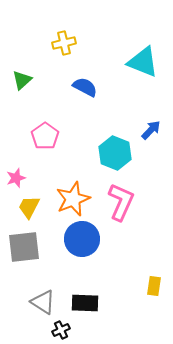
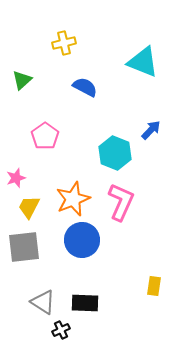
blue circle: moved 1 px down
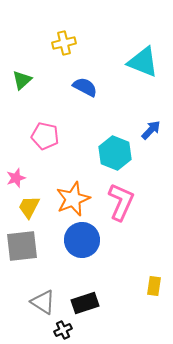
pink pentagon: rotated 24 degrees counterclockwise
gray square: moved 2 px left, 1 px up
black rectangle: rotated 20 degrees counterclockwise
black cross: moved 2 px right
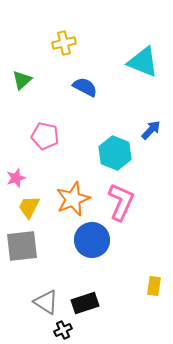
blue circle: moved 10 px right
gray triangle: moved 3 px right
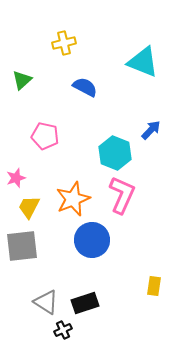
pink L-shape: moved 1 px right, 7 px up
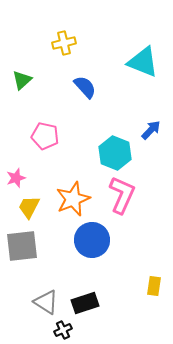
blue semicircle: rotated 20 degrees clockwise
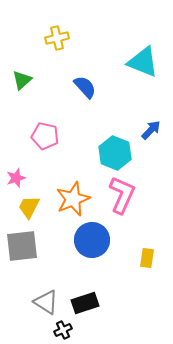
yellow cross: moved 7 px left, 5 px up
yellow rectangle: moved 7 px left, 28 px up
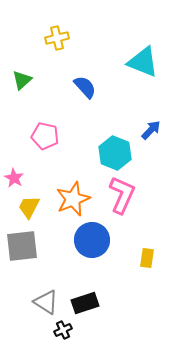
pink star: moved 2 px left; rotated 24 degrees counterclockwise
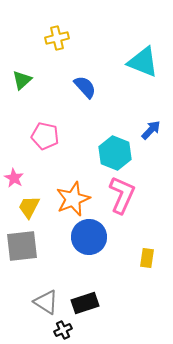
blue circle: moved 3 px left, 3 px up
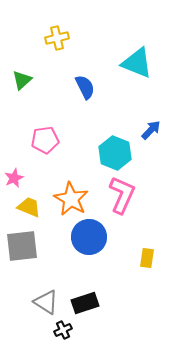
cyan triangle: moved 6 px left, 1 px down
blue semicircle: rotated 15 degrees clockwise
pink pentagon: moved 4 px down; rotated 20 degrees counterclockwise
pink star: rotated 18 degrees clockwise
orange star: moved 2 px left; rotated 20 degrees counterclockwise
yellow trapezoid: rotated 85 degrees clockwise
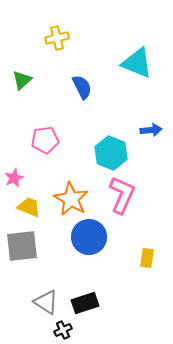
blue semicircle: moved 3 px left
blue arrow: rotated 40 degrees clockwise
cyan hexagon: moved 4 px left
